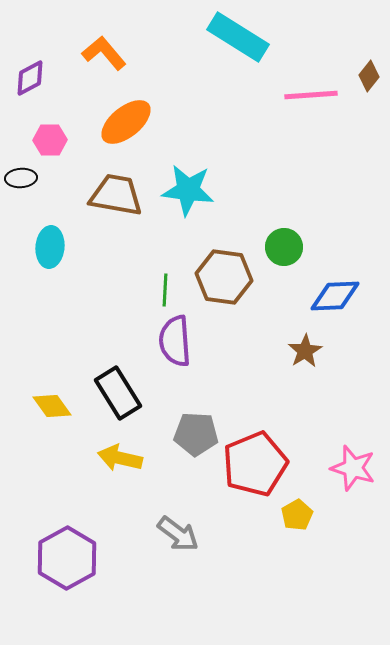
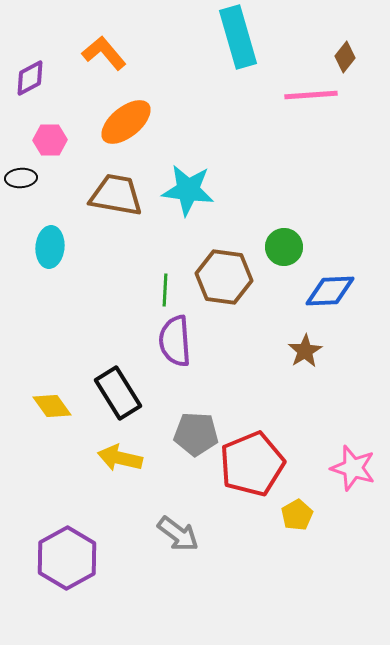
cyan rectangle: rotated 42 degrees clockwise
brown diamond: moved 24 px left, 19 px up
blue diamond: moved 5 px left, 5 px up
red pentagon: moved 3 px left
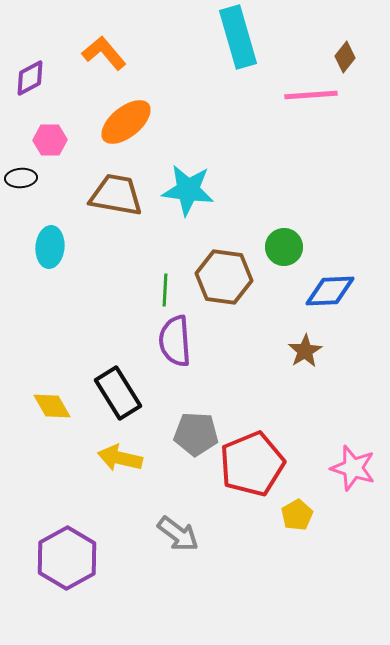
yellow diamond: rotated 6 degrees clockwise
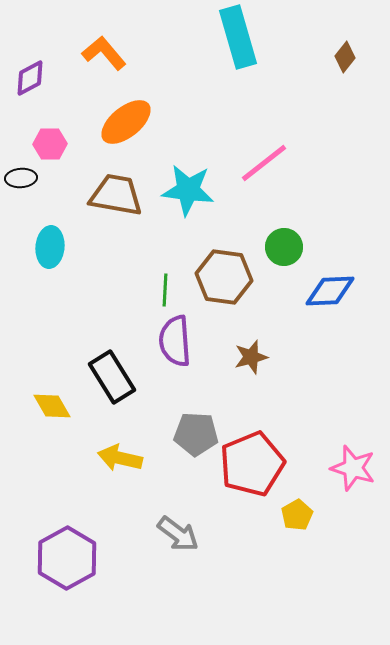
pink line: moved 47 px left, 68 px down; rotated 34 degrees counterclockwise
pink hexagon: moved 4 px down
brown star: moved 54 px left, 6 px down; rotated 16 degrees clockwise
black rectangle: moved 6 px left, 16 px up
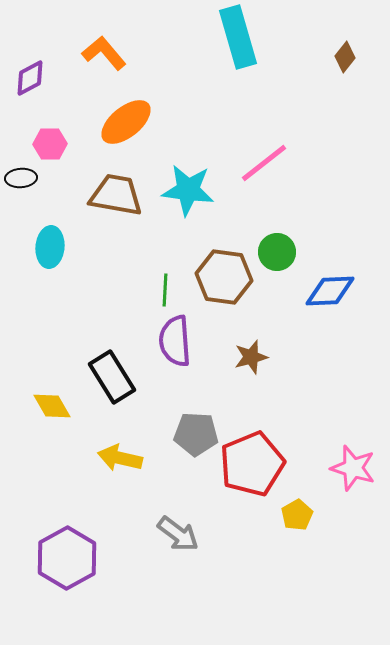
green circle: moved 7 px left, 5 px down
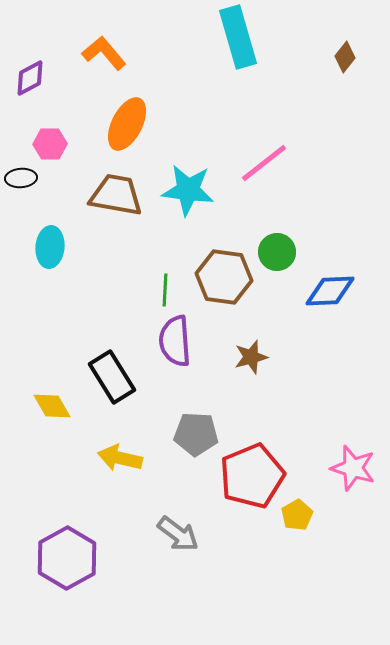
orange ellipse: moved 1 px right, 2 px down; rotated 24 degrees counterclockwise
red pentagon: moved 12 px down
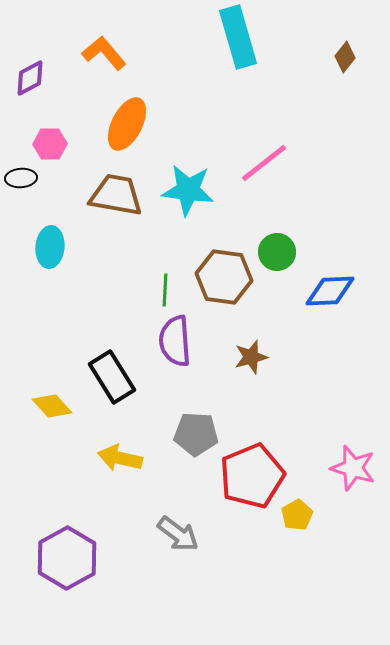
yellow diamond: rotated 12 degrees counterclockwise
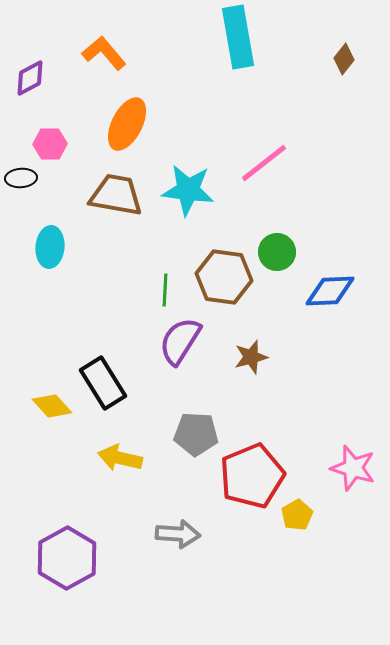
cyan rectangle: rotated 6 degrees clockwise
brown diamond: moved 1 px left, 2 px down
purple semicircle: moved 5 px right; rotated 36 degrees clockwise
black rectangle: moved 9 px left, 6 px down
gray arrow: rotated 33 degrees counterclockwise
